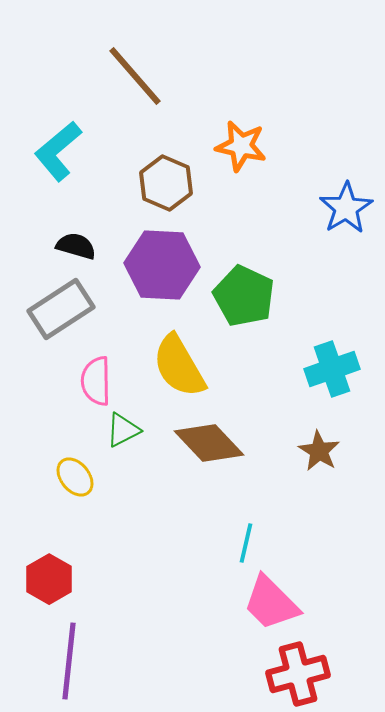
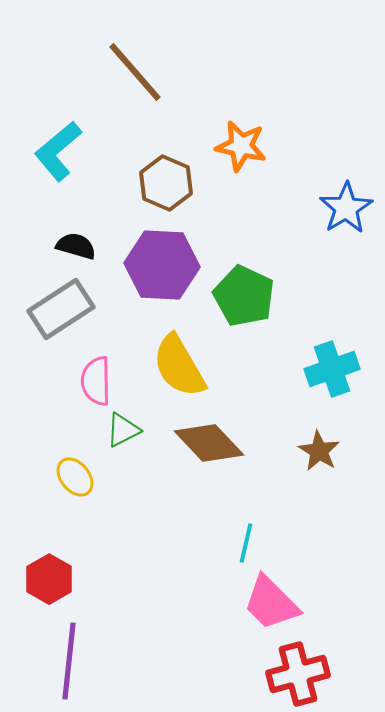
brown line: moved 4 px up
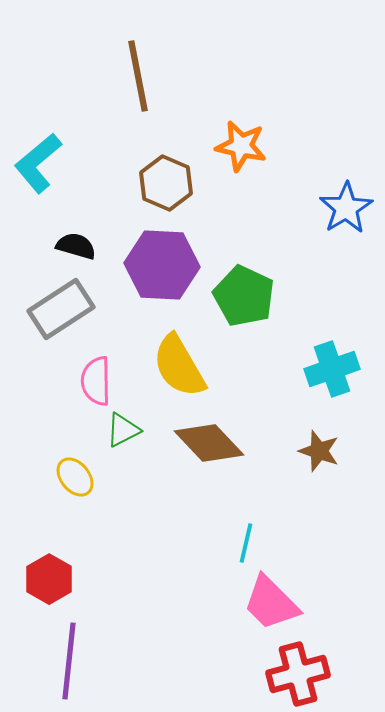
brown line: moved 3 px right, 4 px down; rotated 30 degrees clockwise
cyan L-shape: moved 20 px left, 12 px down
brown star: rotated 12 degrees counterclockwise
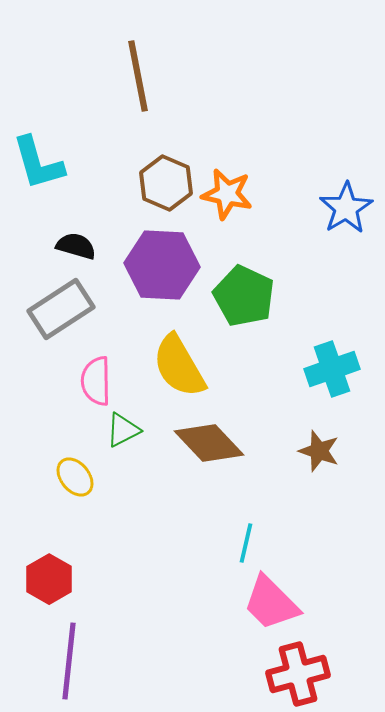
orange star: moved 14 px left, 48 px down
cyan L-shape: rotated 66 degrees counterclockwise
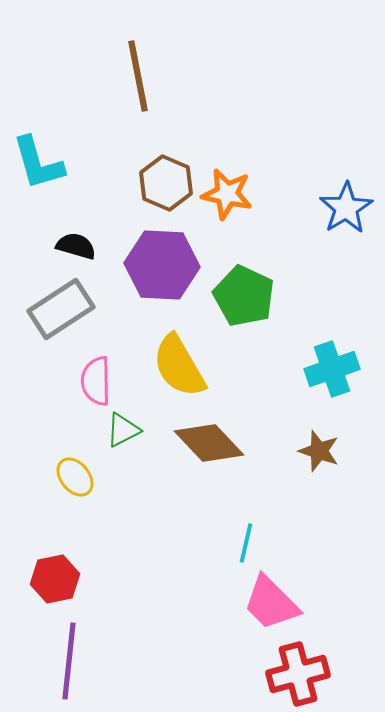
red hexagon: moved 6 px right; rotated 18 degrees clockwise
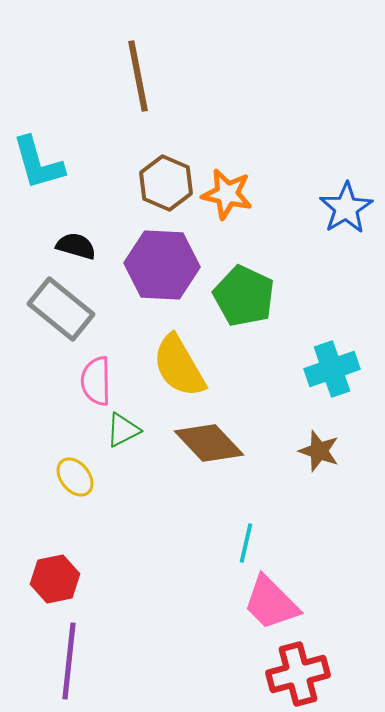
gray rectangle: rotated 72 degrees clockwise
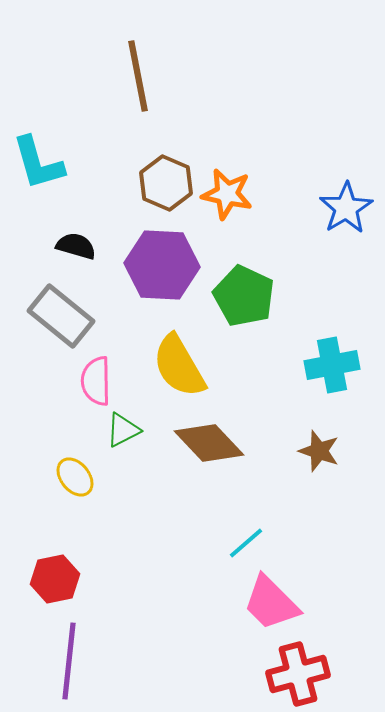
gray rectangle: moved 7 px down
cyan cross: moved 4 px up; rotated 8 degrees clockwise
cyan line: rotated 36 degrees clockwise
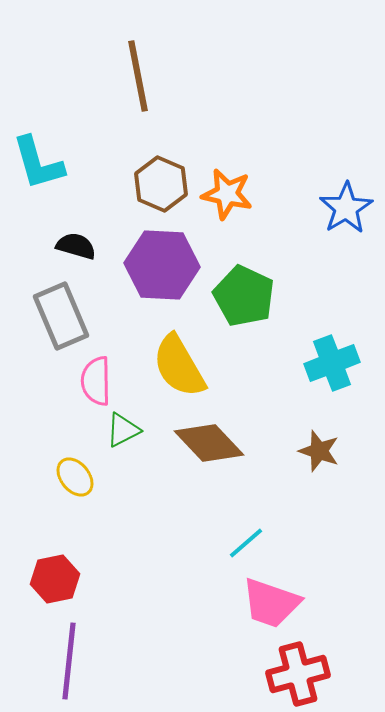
brown hexagon: moved 5 px left, 1 px down
gray rectangle: rotated 28 degrees clockwise
cyan cross: moved 2 px up; rotated 10 degrees counterclockwise
pink trapezoid: rotated 26 degrees counterclockwise
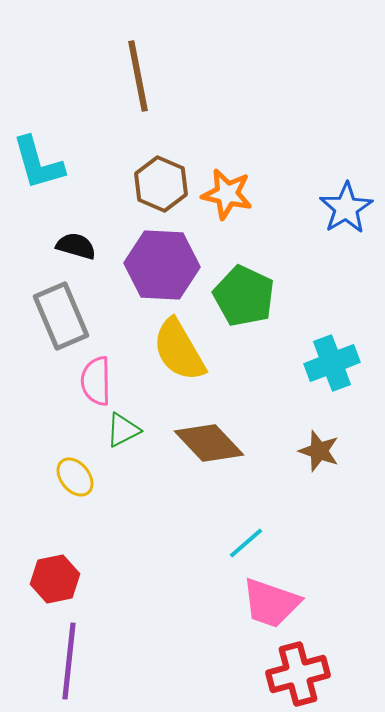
yellow semicircle: moved 16 px up
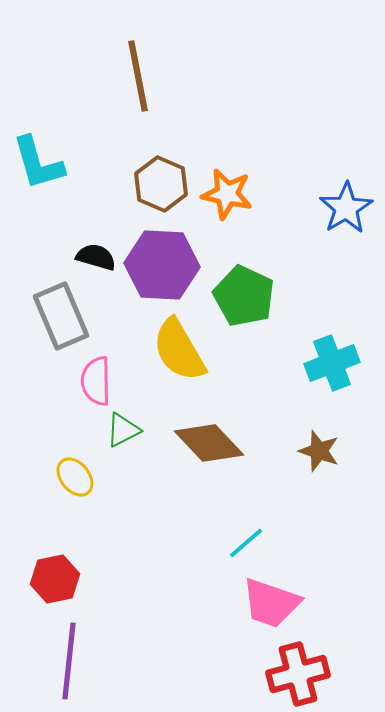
black semicircle: moved 20 px right, 11 px down
